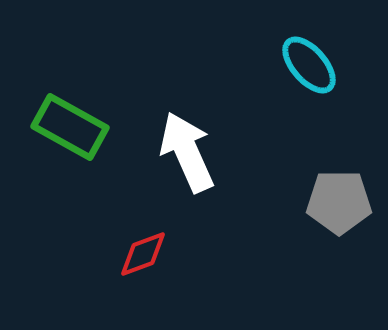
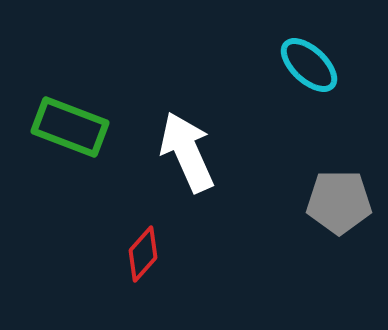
cyan ellipse: rotated 6 degrees counterclockwise
green rectangle: rotated 8 degrees counterclockwise
red diamond: rotated 28 degrees counterclockwise
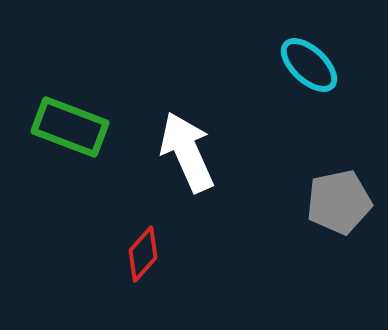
gray pentagon: rotated 12 degrees counterclockwise
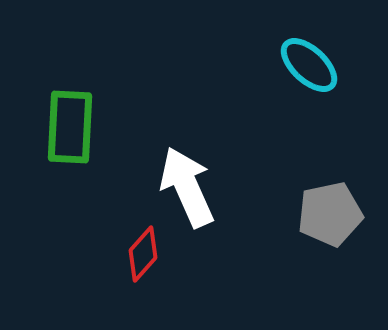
green rectangle: rotated 72 degrees clockwise
white arrow: moved 35 px down
gray pentagon: moved 9 px left, 12 px down
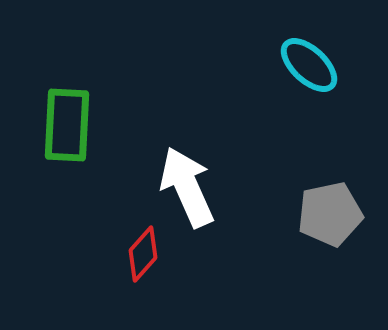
green rectangle: moved 3 px left, 2 px up
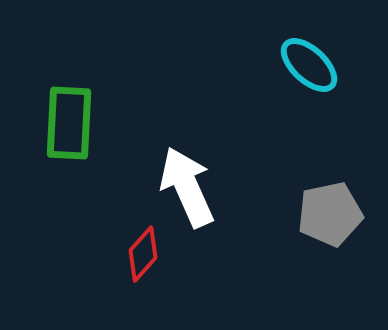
green rectangle: moved 2 px right, 2 px up
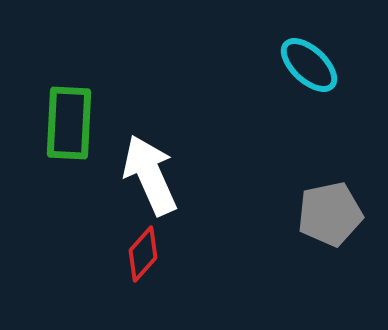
white arrow: moved 37 px left, 12 px up
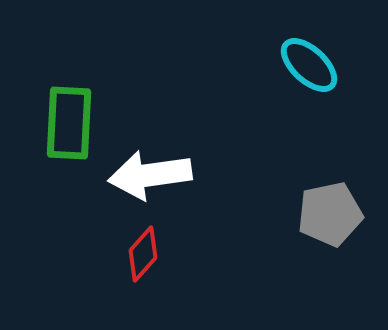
white arrow: rotated 74 degrees counterclockwise
